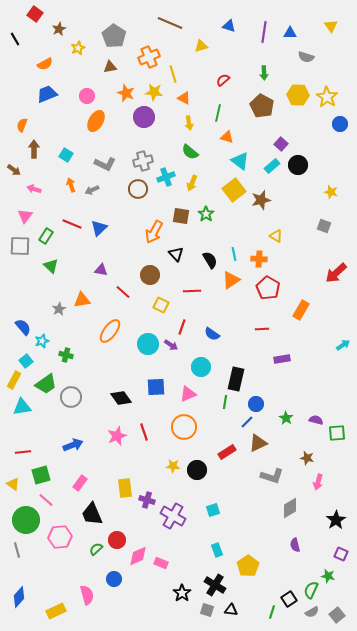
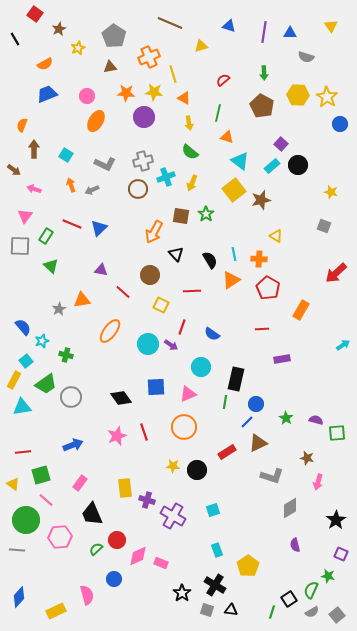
orange star at (126, 93): rotated 18 degrees counterclockwise
gray line at (17, 550): rotated 70 degrees counterclockwise
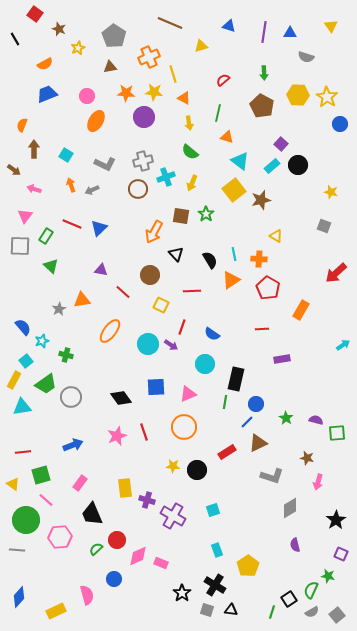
brown star at (59, 29): rotated 24 degrees counterclockwise
cyan circle at (201, 367): moved 4 px right, 3 px up
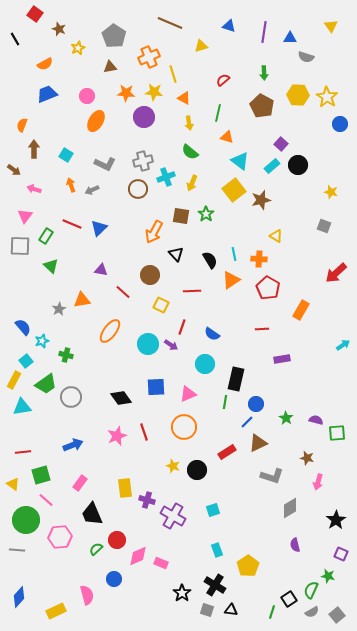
blue triangle at (290, 33): moved 5 px down
yellow star at (173, 466): rotated 16 degrees clockwise
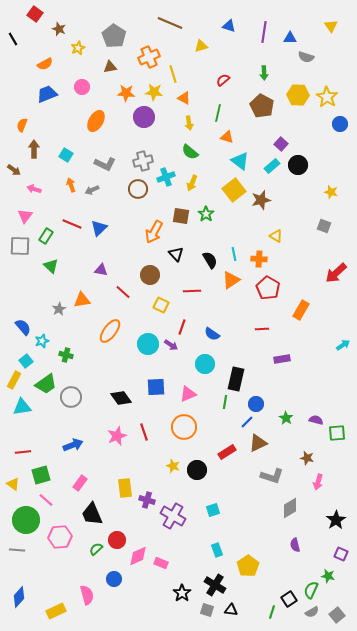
black line at (15, 39): moved 2 px left
pink circle at (87, 96): moved 5 px left, 9 px up
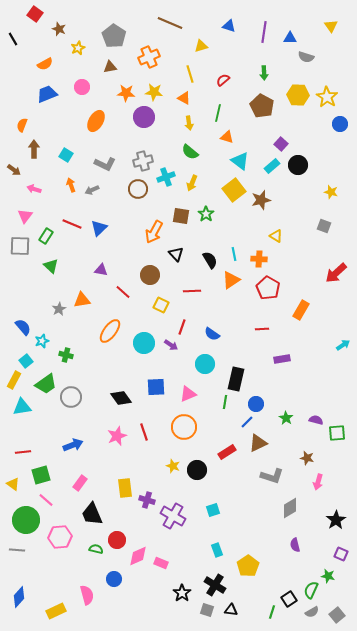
yellow line at (173, 74): moved 17 px right
cyan circle at (148, 344): moved 4 px left, 1 px up
green semicircle at (96, 549): rotated 56 degrees clockwise
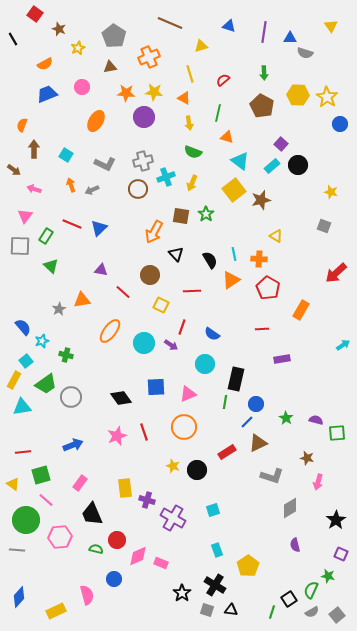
gray semicircle at (306, 57): moved 1 px left, 4 px up
green semicircle at (190, 152): moved 3 px right; rotated 18 degrees counterclockwise
purple cross at (173, 516): moved 2 px down
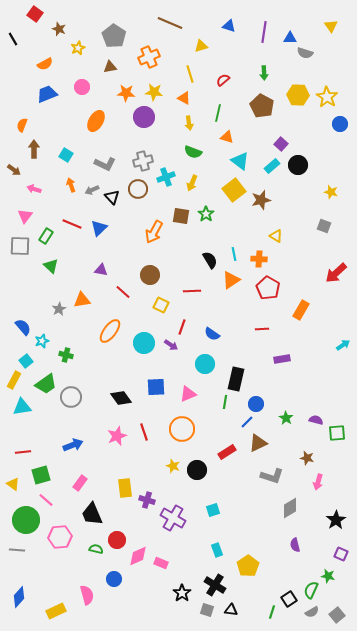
black triangle at (176, 254): moved 64 px left, 57 px up
orange circle at (184, 427): moved 2 px left, 2 px down
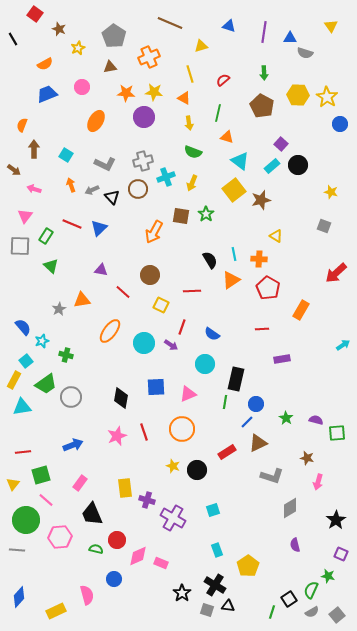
black diamond at (121, 398): rotated 45 degrees clockwise
yellow triangle at (13, 484): rotated 32 degrees clockwise
black triangle at (231, 610): moved 3 px left, 4 px up
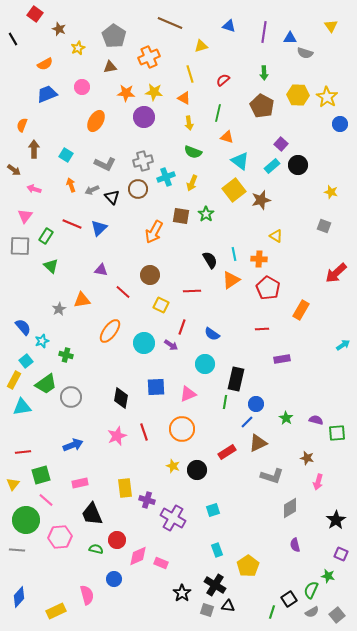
pink rectangle at (80, 483): rotated 42 degrees clockwise
